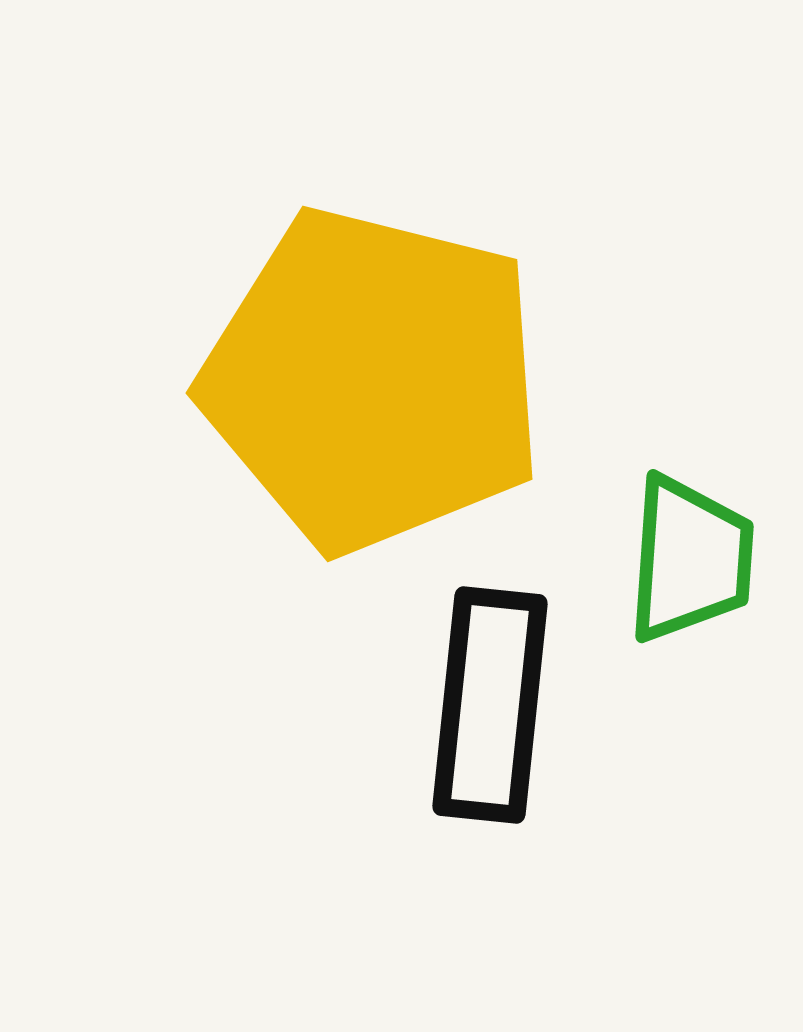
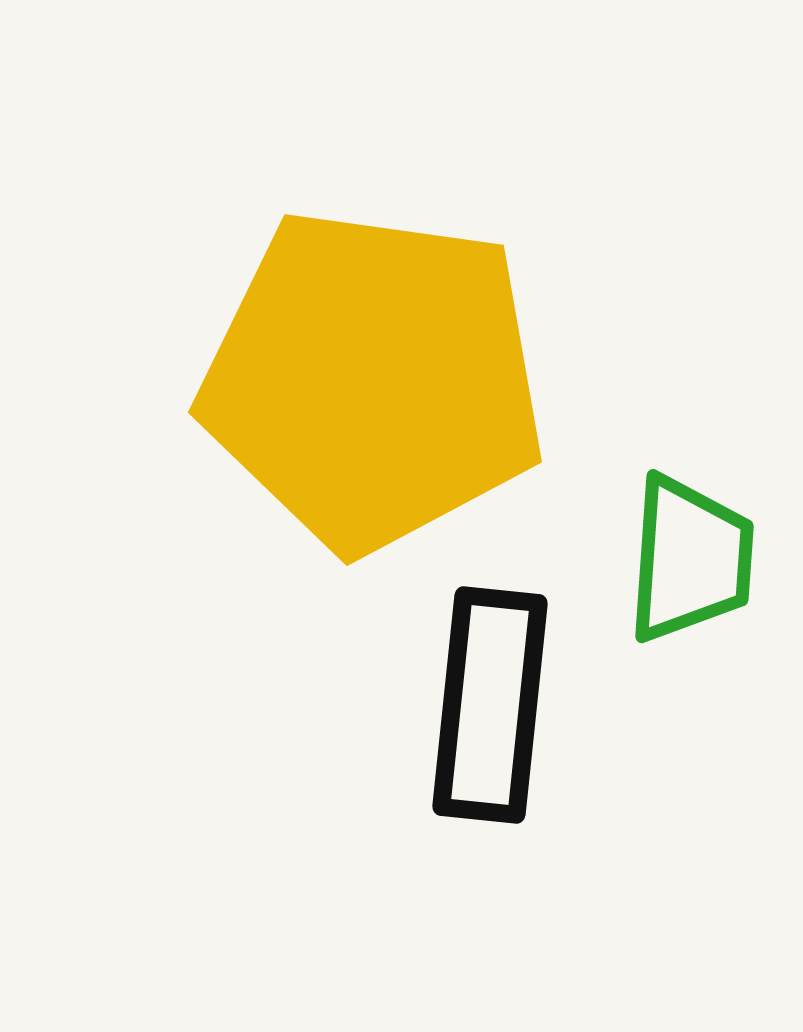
yellow pentagon: rotated 6 degrees counterclockwise
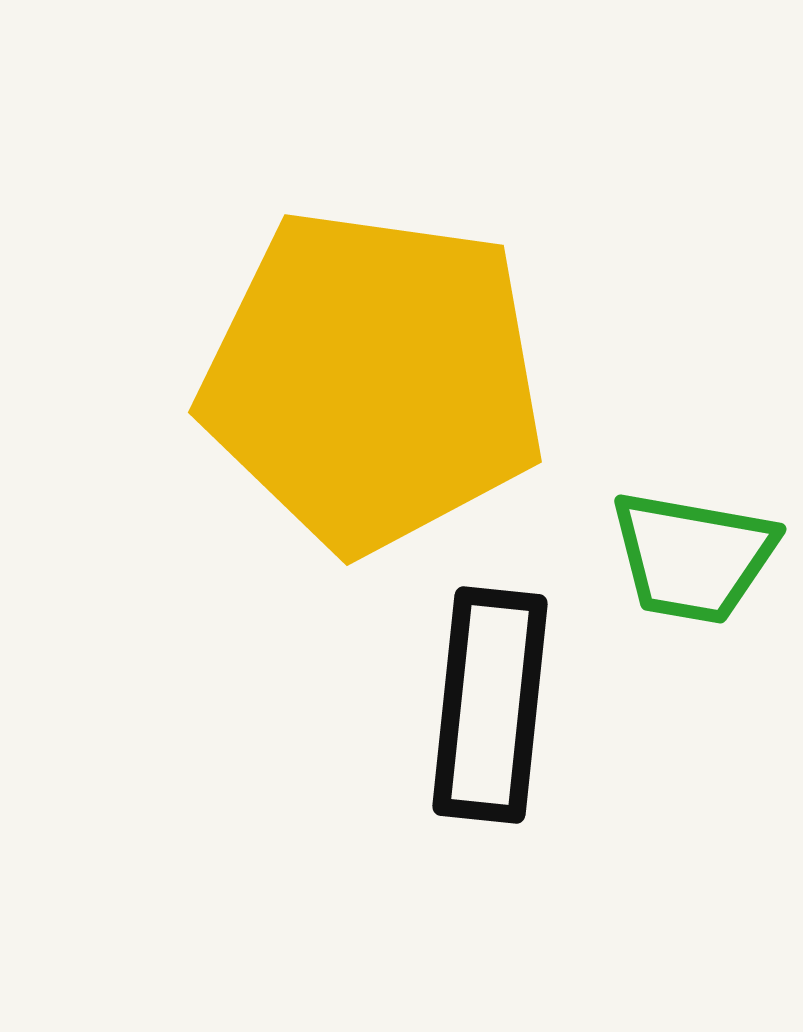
green trapezoid: moved 3 px right, 2 px up; rotated 96 degrees clockwise
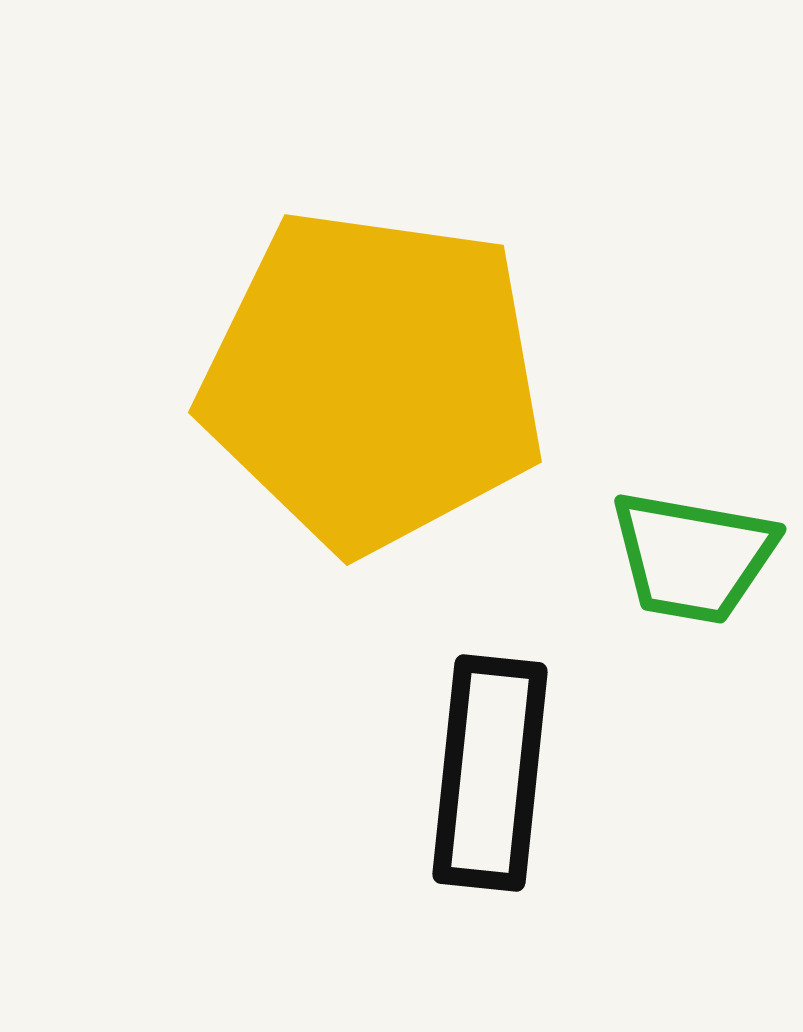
black rectangle: moved 68 px down
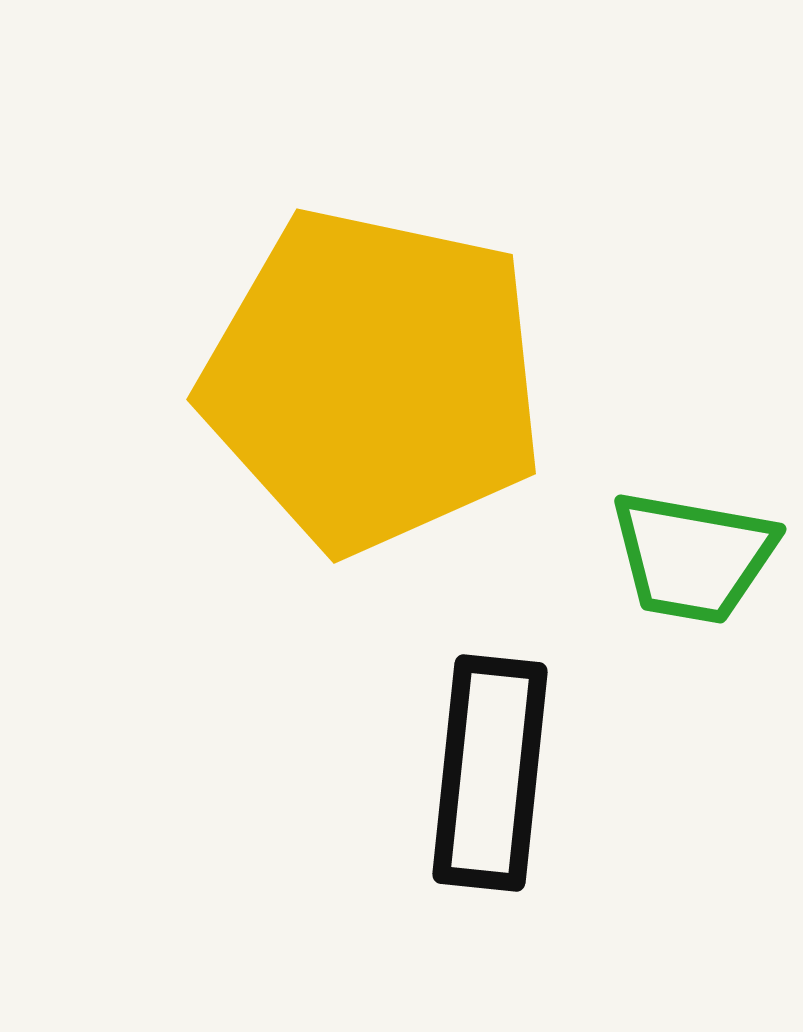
yellow pentagon: rotated 4 degrees clockwise
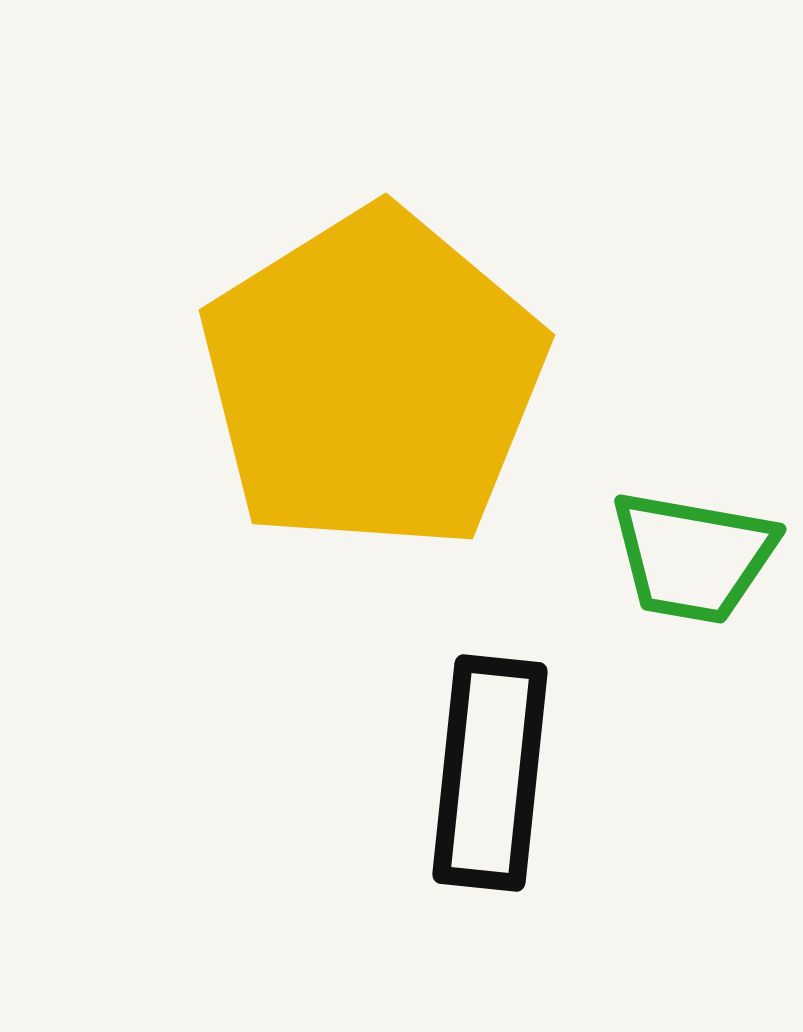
yellow pentagon: rotated 28 degrees clockwise
